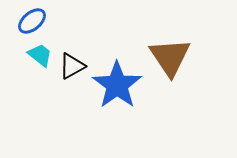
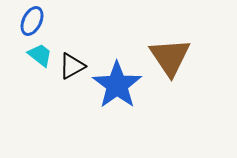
blue ellipse: rotated 24 degrees counterclockwise
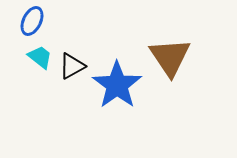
cyan trapezoid: moved 2 px down
